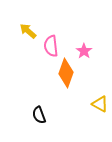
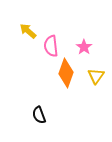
pink star: moved 4 px up
yellow triangle: moved 4 px left, 28 px up; rotated 36 degrees clockwise
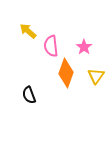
black semicircle: moved 10 px left, 20 px up
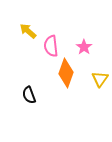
yellow triangle: moved 4 px right, 3 px down
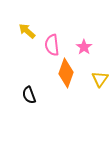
yellow arrow: moved 1 px left
pink semicircle: moved 1 px right, 1 px up
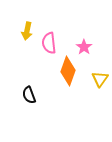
yellow arrow: rotated 120 degrees counterclockwise
pink semicircle: moved 3 px left, 2 px up
orange diamond: moved 2 px right, 2 px up
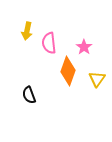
yellow triangle: moved 3 px left
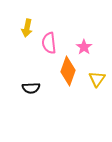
yellow arrow: moved 3 px up
black semicircle: moved 2 px right, 7 px up; rotated 72 degrees counterclockwise
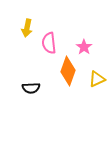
yellow triangle: rotated 30 degrees clockwise
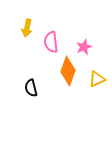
pink semicircle: moved 2 px right, 1 px up
pink star: rotated 14 degrees clockwise
black semicircle: rotated 78 degrees clockwise
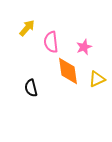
yellow arrow: rotated 150 degrees counterclockwise
orange diamond: rotated 28 degrees counterclockwise
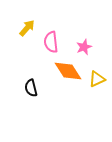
orange diamond: rotated 24 degrees counterclockwise
